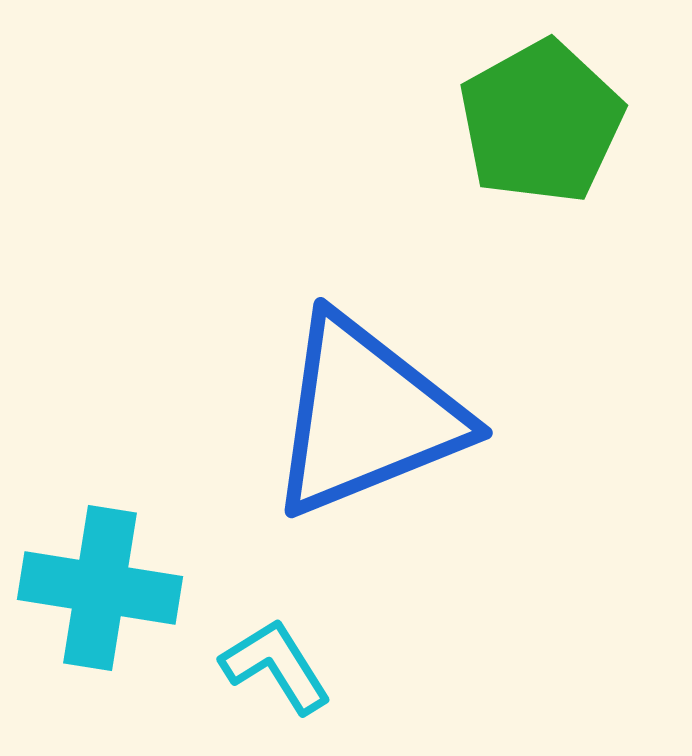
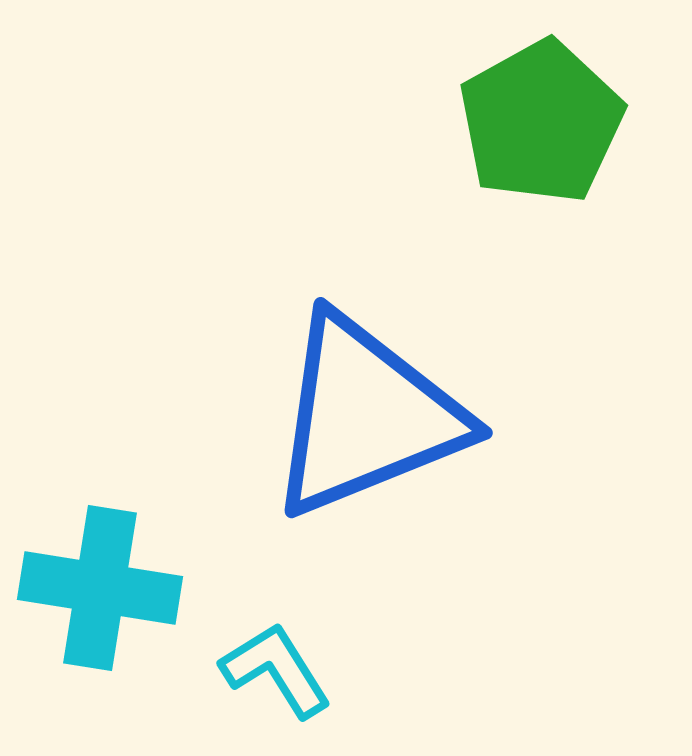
cyan L-shape: moved 4 px down
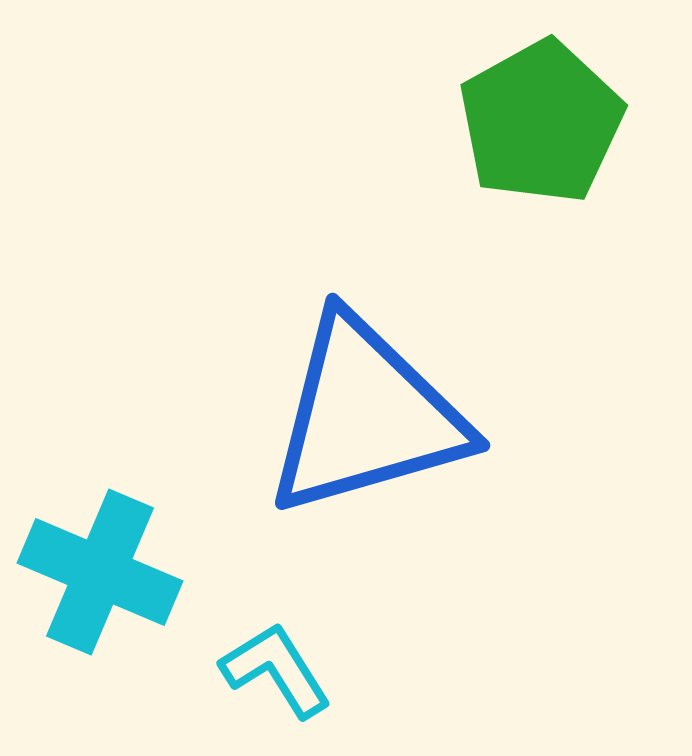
blue triangle: rotated 6 degrees clockwise
cyan cross: moved 16 px up; rotated 14 degrees clockwise
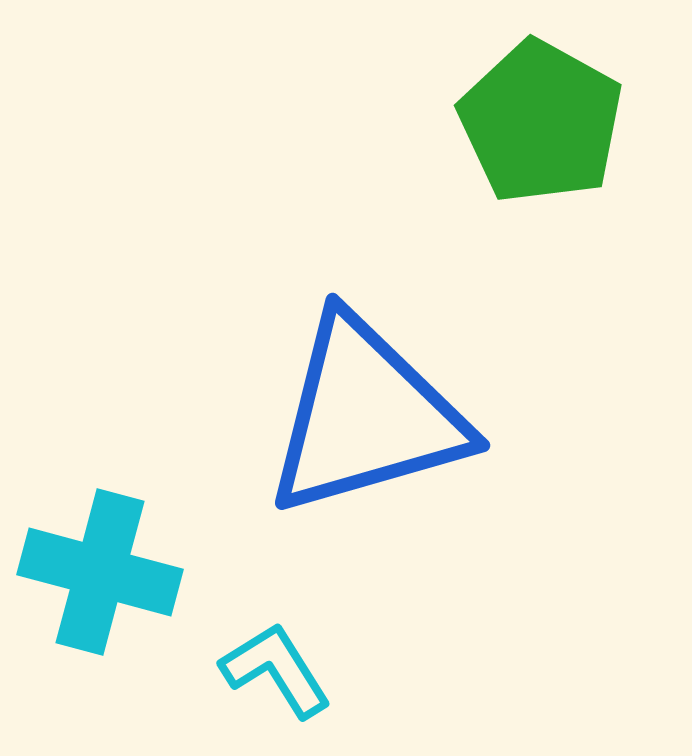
green pentagon: rotated 14 degrees counterclockwise
cyan cross: rotated 8 degrees counterclockwise
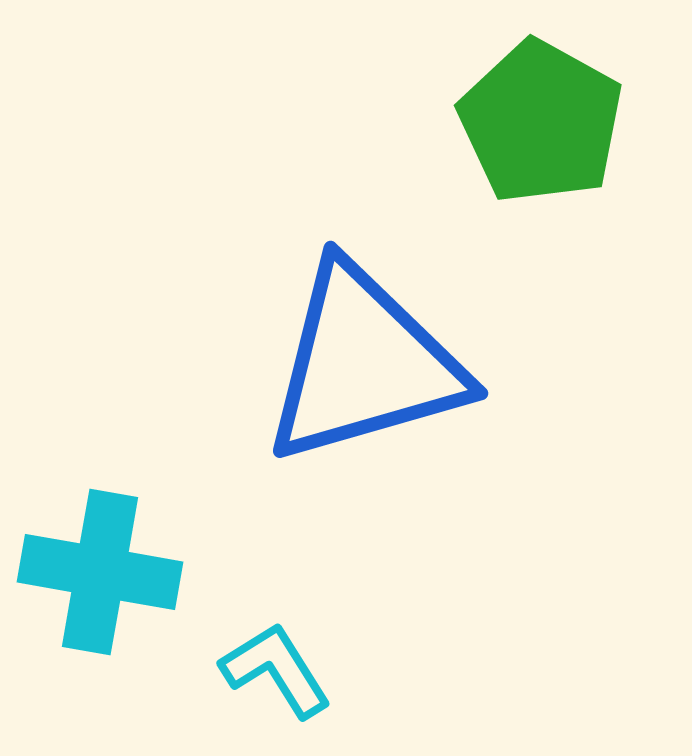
blue triangle: moved 2 px left, 52 px up
cyan cross: rotated 5 degrees counterclockwise
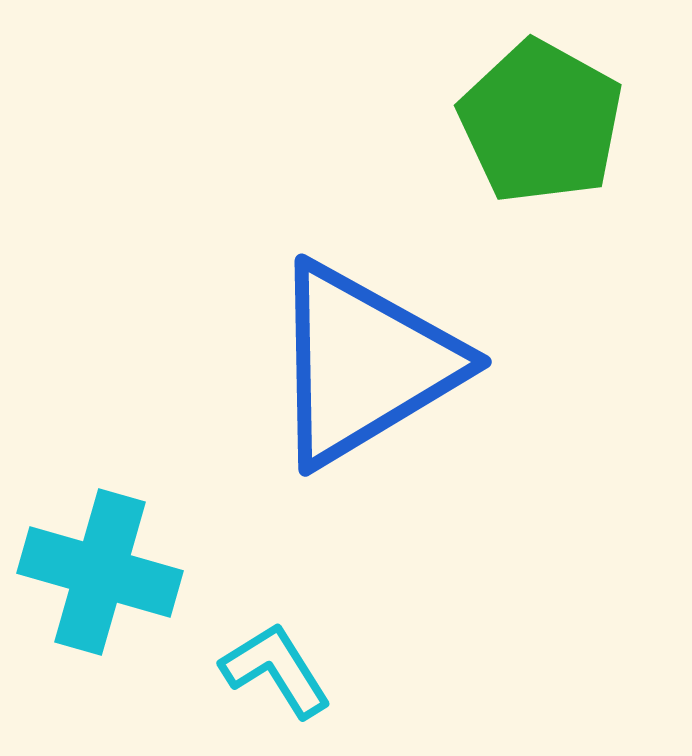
blue triangle: rotated 15 degrees counterclockwise
cyan cross: rotated 6 degrees clockwise
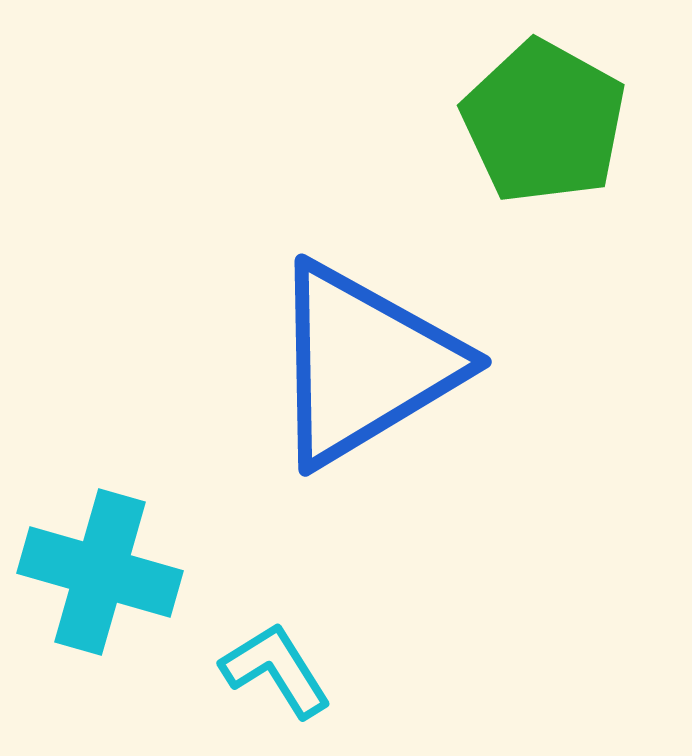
green pentagon: moved 3 px right
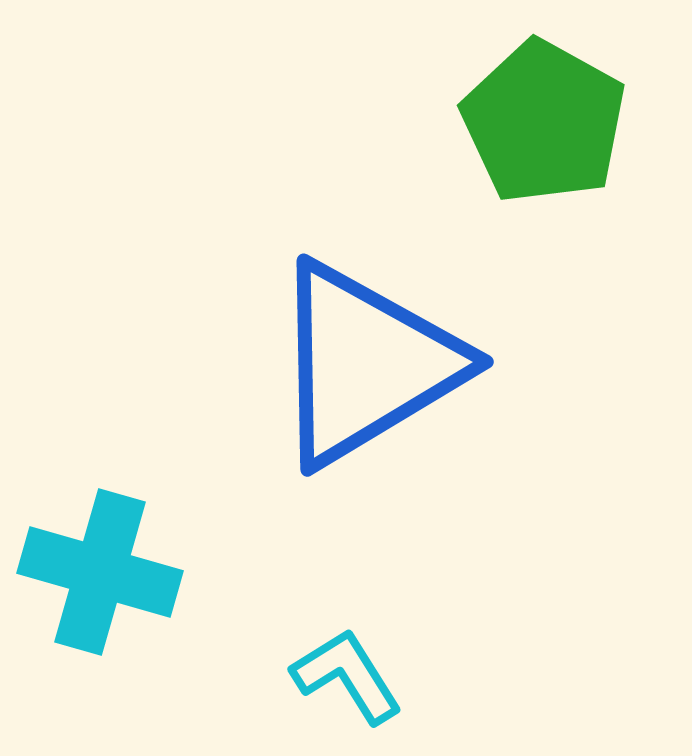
blue triangle: moved 2 px right
cyan L-shape: moved 71 px right, 6 px down
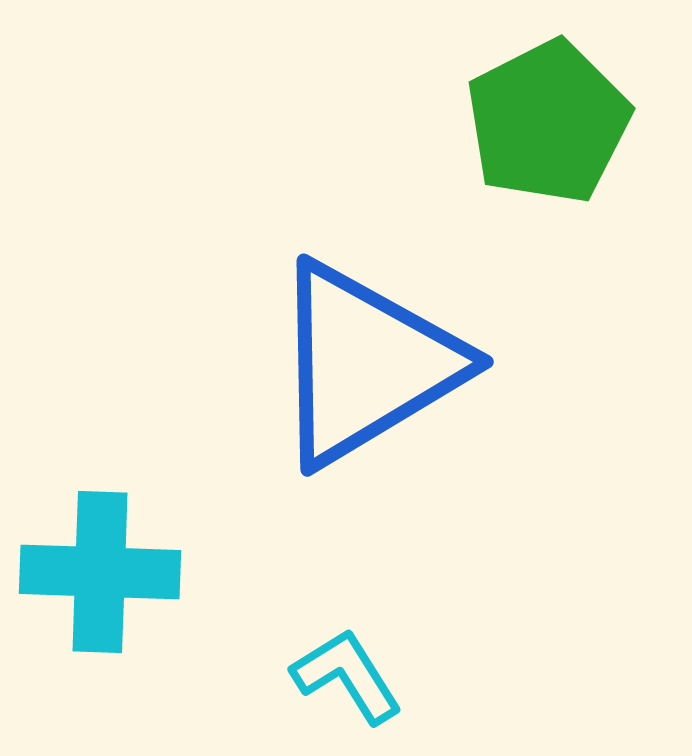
green pentagon: moved 4 px right; rotated 16 degrees clockwise
cyan cross: rotated 14 degrees counterclockwise
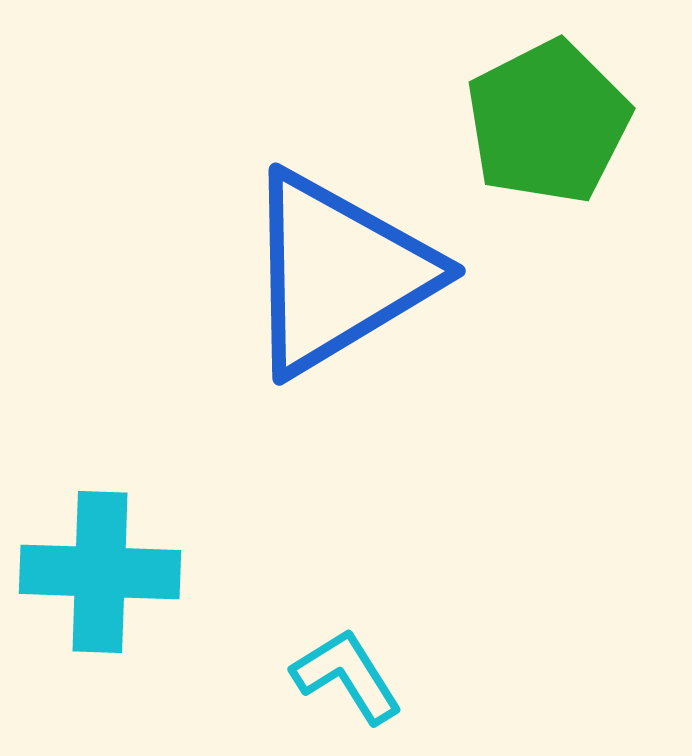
blue triangle: moved 28 px left, 91 px up
